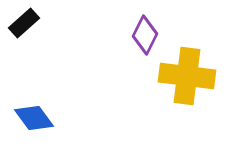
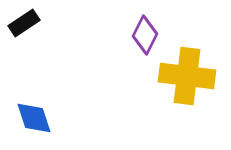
black rectangle: rotated 8 degrees clockwise
blue diamond: rotated 18 degrees clockwise
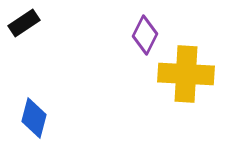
yellow cross: moved 1 px left, 2 px up; rotated 4 degrees counterclockwise
blue diamond: rotated 33 degrees clockwise
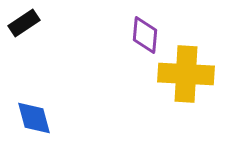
purple diamond: rotated 21 degrees counterclockwise
blue diamond: rotated 30 degrees counterclockwise
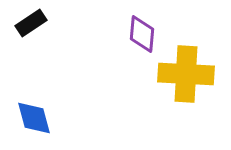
black rectangle: moved 7 px right
purple diamond: moved 3 px left, 1 px up
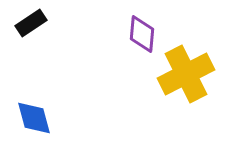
yellow cross: rotated 30 degrees counterclockwise
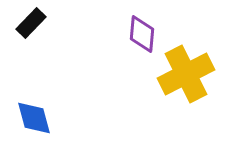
black rectangle: rotated 12 degrees counterclockwise
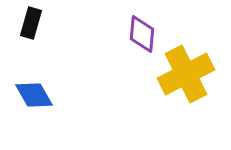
black rectangle: rotated 28 degrees counterclockwise
blue diamond: moved 23 px up; rotated 15 degrees counterclockwise
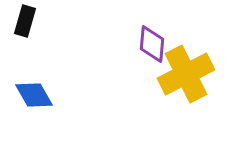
black rectangle: moved 6 px left, 2 px up
purple diamond: moved 10 px right, 10 px down
